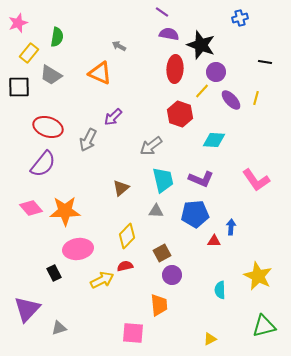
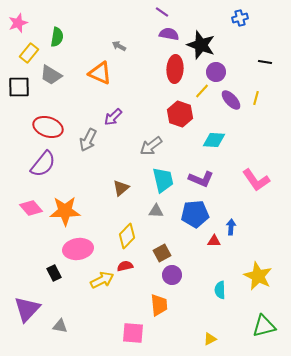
gray triangle at (59, 328): moved 1 px right, 2 px up; rotated 28 degrees clockwise
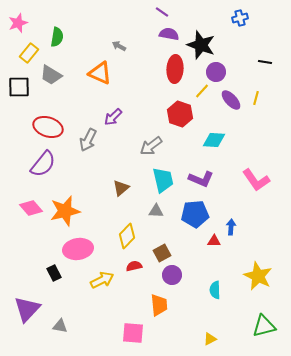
orange star at (65, 211): rotated 12 degrees counterclockwise
red semicircle at (125, 266): moved 9 px right
cyan semicircle at (220, 290): moved 5 px left
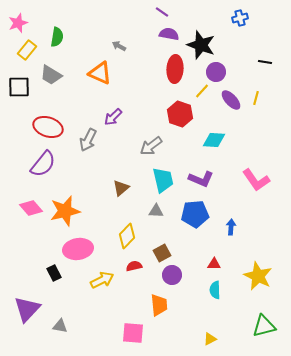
yellow rectangle at (29, 53): moved 2 px left, 3 px up
red triangle at (214, 241): moved 23 px down
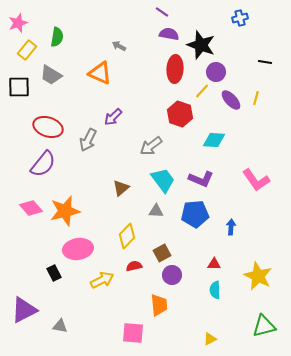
cyan trapezoid at (163, 180): rotated 24 degrees counterclockwise
purple triangle at (27, 309): moved 3 px left, 1 px down; rotated 20 degrees clockwise
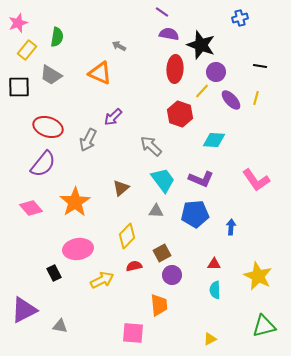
black line at (265, 62): moved 5 px left, 4 px down
gray arrow at (151, 146): rotated 80 degrees clockwise
orange star at (65, 211): moved 10 px right, 9 px up; rotated 20 degrees counterclockwise
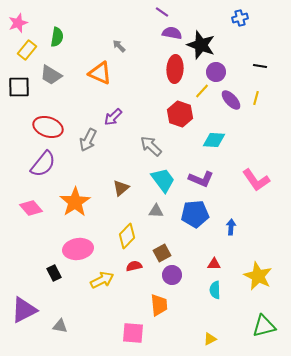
purple semicircle at (169, 34): moved 3 px right, 1 px up
gray arrow at (119, 46): rotated 16 degrees clockwise
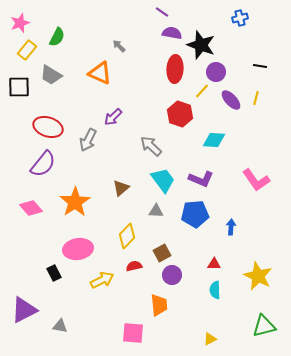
pink star at (18, 23): moved 2 px right
green semicircle at (57, 37): rotated 18 degrees clockwise
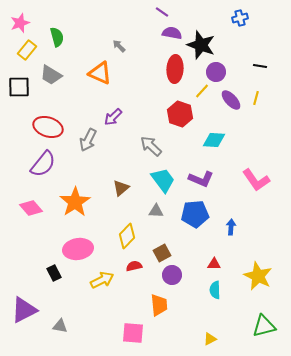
green semicircle at (57, 37): rotated 42 degrees counterclockwise
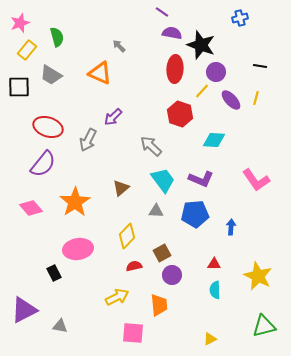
yellow arrow at (102, 280): moved 15 px right, 17 px down
